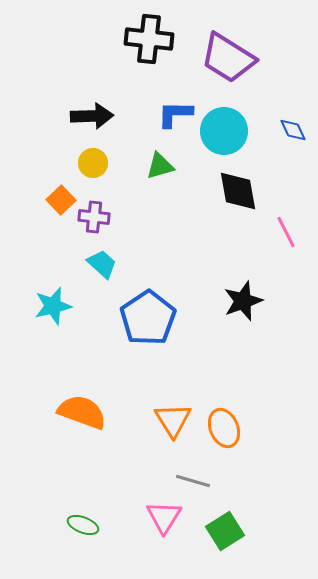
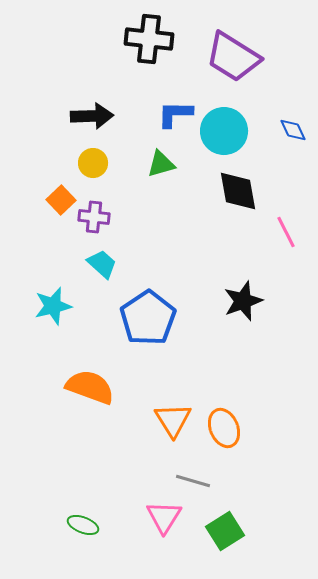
purple trapezoid: moved 5 px right, 1 px up
green triangle: moved 1 px right, 2 px up
orange semicircle: moved 8 px right, 25 px up
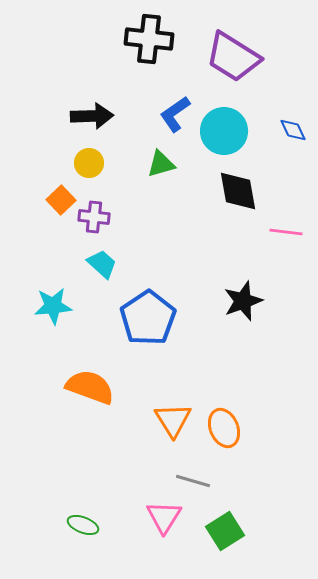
blue L-shape: rotated 36 degrees counterclockwise
yellow circle: moved 4 px left
pink line: rotated 56 degrees counterclockwise
cyan star: rotated 9 degrees clockwise
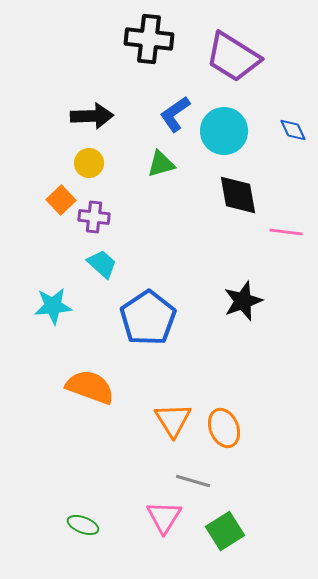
black diamond: moved 4 px down
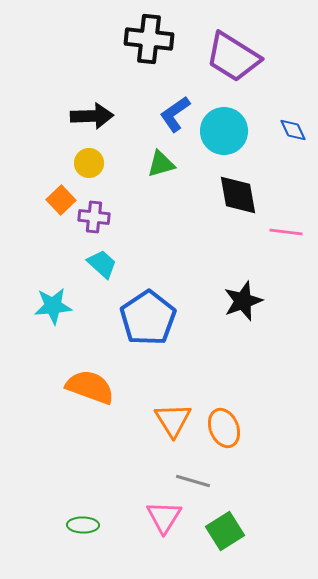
green ellipse: rotated 20 degrees counterclockwise
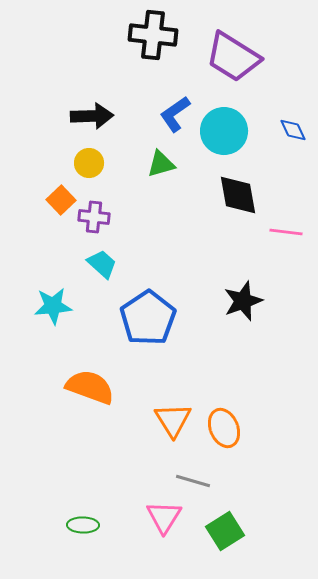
black cross: moved 4 px right, 4 px up
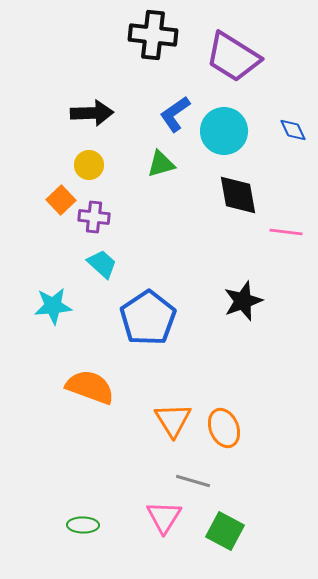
black arrow: moved 3 px up
yellow circle: moved 2 px down
green square: rotated 30 degrees counterclockwise
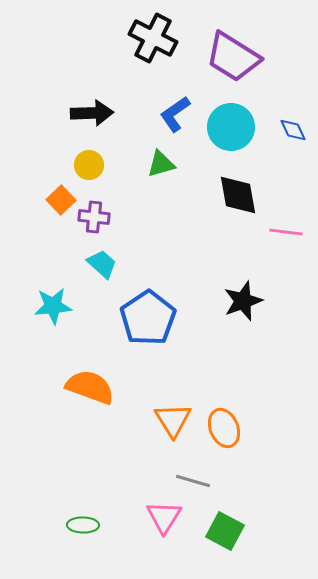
black cross: moved 3 px down; rotated 21 degrees clockwise
cyan circle: moved 7 px right, 4 px up
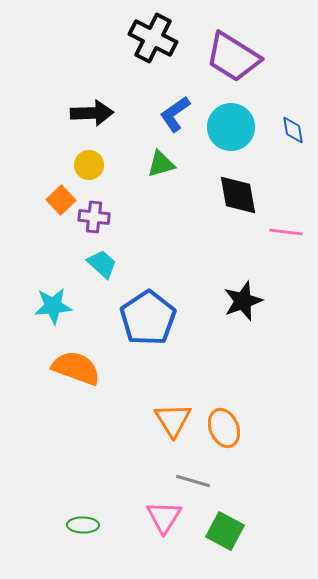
blue diamond: rotated 16 degrees clockwise
orange semicircle: moved 14 px left, 19 px up
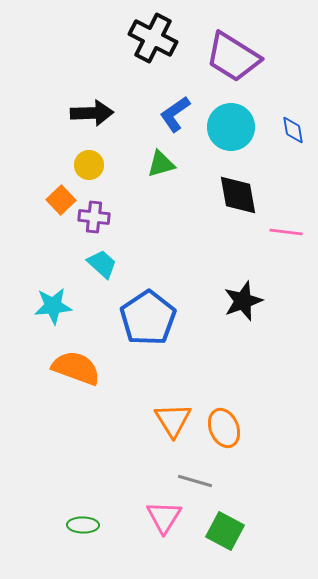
gray line: moved 2 px right
